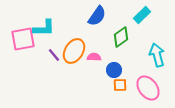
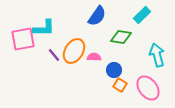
green diamond: rotated 45 degrees clockwise
orange square: rotated 32 degrees clockwise
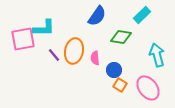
orange ellipse: rotated 20 degrees counterclockwise
pink semicircle: moved 1 px right, 1 px down; rotated 96 degrees counterclockwise
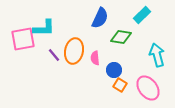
blue semicircle: moved 3 px right, 2 px down; rotated 10 degrees counterclockwise
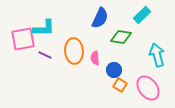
orange ellipse: rotated 15 degrees counterclockwise
purple line: moved 9 px left; rotated 24 degrees counterclockwise
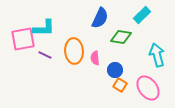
blue circle: moved 1 px right
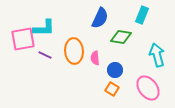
cyan rectangle: rotated 24 degrees counterclockwise
orange square: moved 8 px left, 4 px down
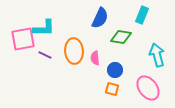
orange square: rotated 16 degrees counterclockwise
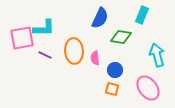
pink square: moved 1 px left, 1 px up
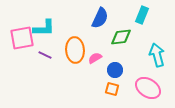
green diamond: rotated 15 degrees counterclockwise
orange ellipse: moved 1 px right, 1 px up
pink semicircle: rotated 64 degrees clockwise
pink ellipse: rotated 20 degrees counterclockwise
